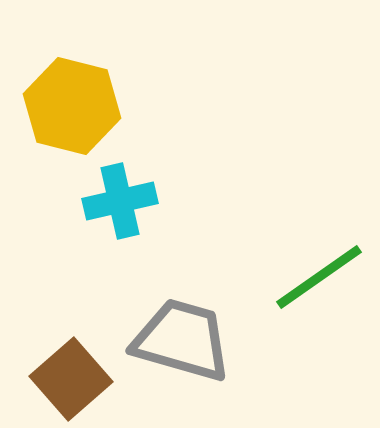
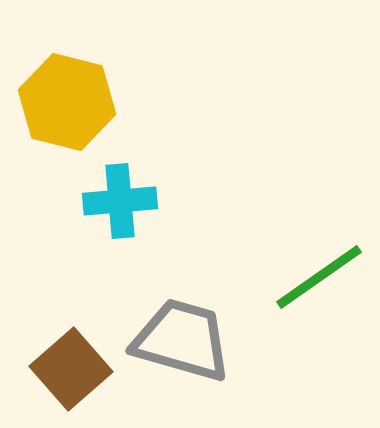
yellow hexagon: moved 5 px left, 4 px up
cyan cross: rotated 8 degrees clockwise
brown square: moved 10 px up
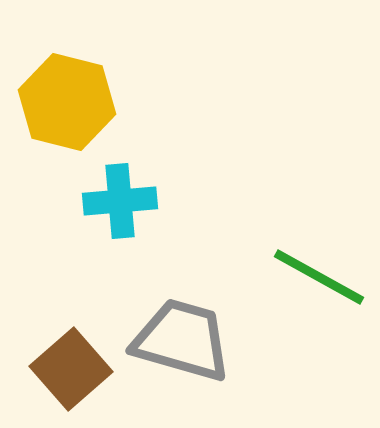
green line: rotated 64 degrees clockwise
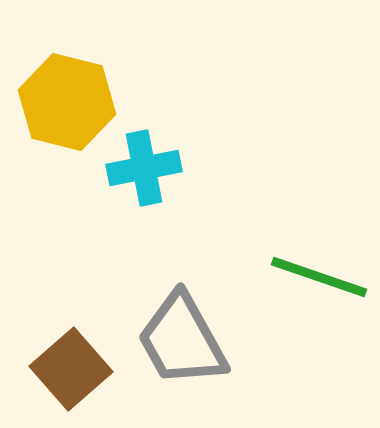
cyan cross: moved 24 px right, 33 px up; rotated 6 degrees counterclockwise
green line: rotated 10 degrees counterclockwise
gray trapezoid: rotated 135 degrees counterclockwise
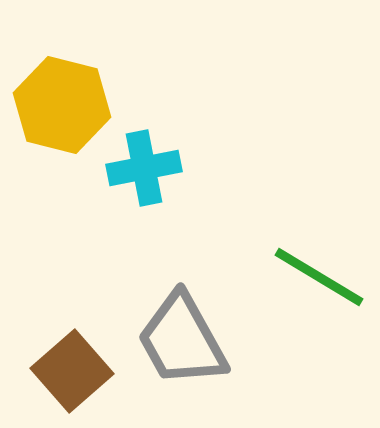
yellow hexagon: moved 5 px left, 3 px down
green line: rotated 12 degrees clockwise
brown square: moved 1 px right, 2 px down
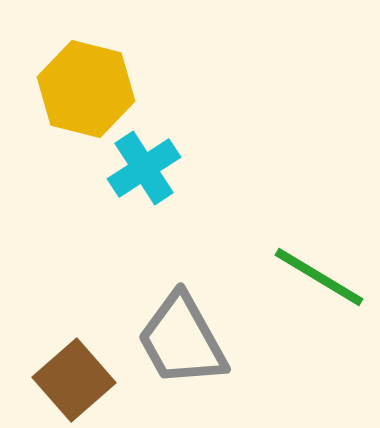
yellow hexagon: moved 24 px right, 16 px up
cyan cross: rotated 22 degrees counterclockwise
brown square: moved 2 px right, 9 px down
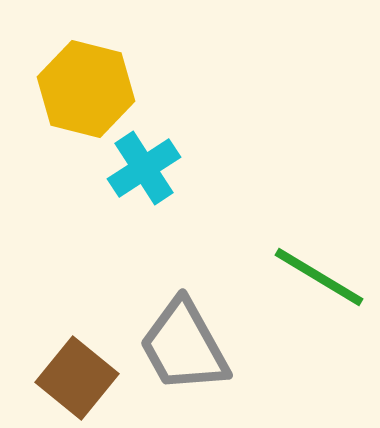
gray trapezoid: moved 2 px right, 6 px down
brown square: moved 3 px right, 2 px up; rotated 10 degrees counterclockwise
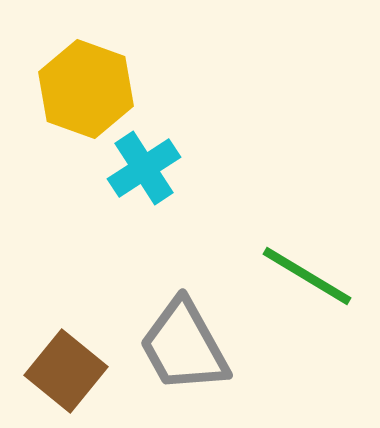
yellow hexagon: rotated 6 degrees clockwise
green line: moved 12 px left, 1 px up
brown square: moved 11 px left, 7 px up
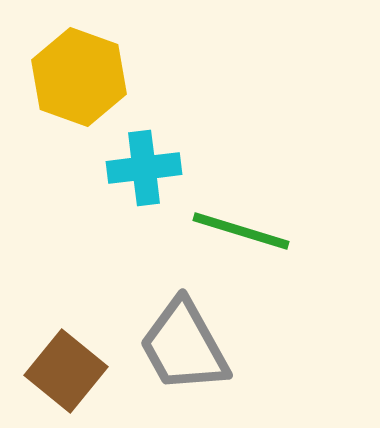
yellow hexagon: moved 7 px left, 12 px up
cyan cross: rotated 26 degrees clockwise
green line: moved 66 px left, 45 px up; rotated 14 degrees counterclockwise
